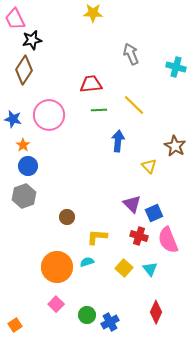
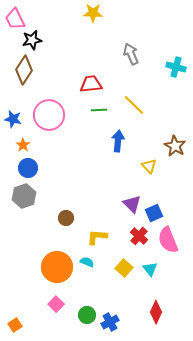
blue circle: moved 2 px down
brown circle: moved 1 px left, 1 px down
red cross: rotated 24 degrees clockwise
cyan semicircle: rotated 40 degrees clockwise
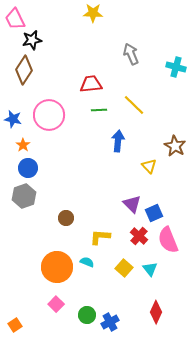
yellow L-shape: moved 3 px right
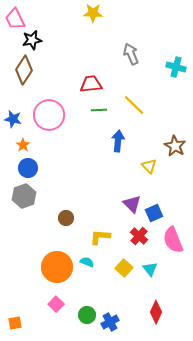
pink semicircle: moved 5 px right
orange square: moved 2 px up; rotated 24 degrees clockwise
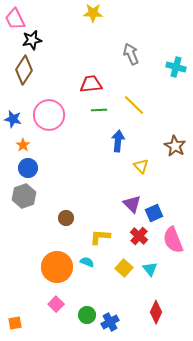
yellow triangle: moved 8 px left
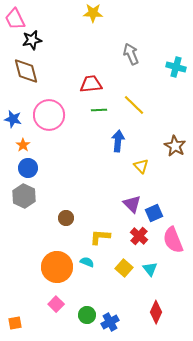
brown diamond: moved 2 px right, 1 px down; rotated 48 degrees counterclockwise
gray hexagon: rotated 15 degrees counterclockwise
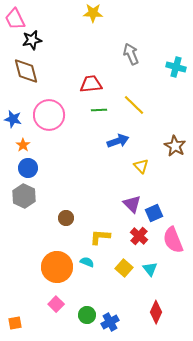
blue arrow: rotated 65 degrees clockwise
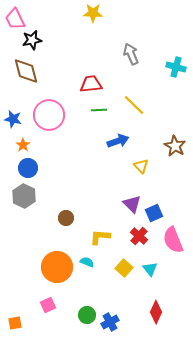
pink square: moved 8 px left, 1 px down; rotated 21 degrees clockwise
